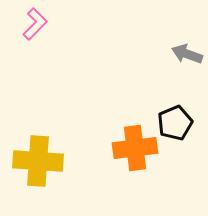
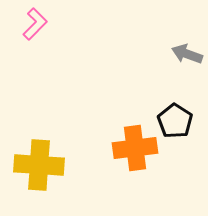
black pentagon: moved 2 px up; rotated 16 degrees counterclockwise
yellow cross: moved 1 px right, 4 px down
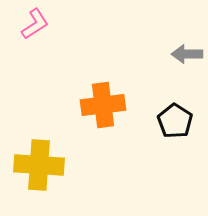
pink L-shape: rotated 12 degrees clockwise
gray arrow: rotated 20 degrees counterclockwise
orange cross: moved 32 px left, 43 px up
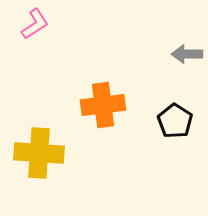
yellow cross: moved 12 px up
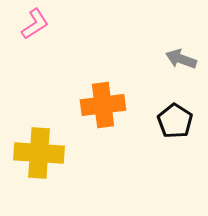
gray arrow: moved 6 px left, 5 px down; rotated 20 degrees clockwise
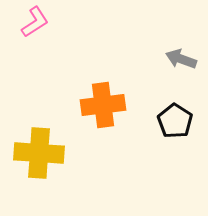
pink L-shape: moved 2 px up
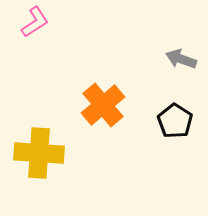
orange cross: rotated 33 degrees counterclockwise
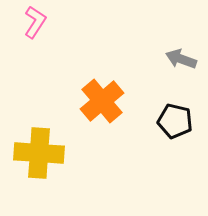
pink L-shape: rotated 24 degrees counterclockwise
orange cross: moved 1 px left, 4 px up
black pentagon: rotated 20 degrees counterclockwise
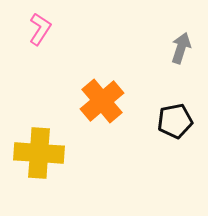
pink L-shape: moved 5 px right, 7 px down
gray arrow: moved 11 px up; rotated 88 degrees clockwise
black pentagon: rotated 24 degrees counterclockwise
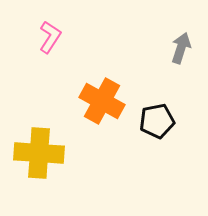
pink L-shape: moved 10 px right, 8 px down
orange cross: rotated 21 degrees counterclockwise
black pentagon: moved 18 px left
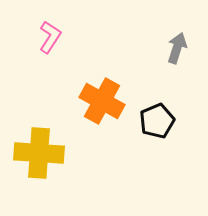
gray arrow: moved 4 px left
black pentagon: rotated 12 degrees counterclockwise
